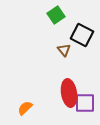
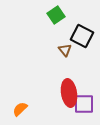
black square: moved 1 px down
brown triangle: moved 1 px right
purple square: moved 1 px left, 1 px down
orange semicircle: moved 5 px left, 1 px down
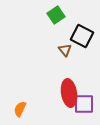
orange semicircle: rotated 21 degrees counterclockwise
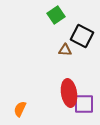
brown triangle: rotated 48 degrees counterclockwise
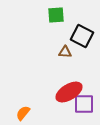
green square: rotated 30 degrees clockwise
brown triangle: moved 2 px down
red ellipse: moved 1 px up; rotated 68 degrees clockwise
orange semicircle: moved 3 px right, 4 px down; rotated 14 degrees clockwise
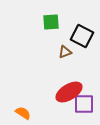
green square: moved 5 px left, 7 px down
brown triangle: rotated 24 degrees counterclockwise
orange semicircle: rotated 84 degrees clockwise
